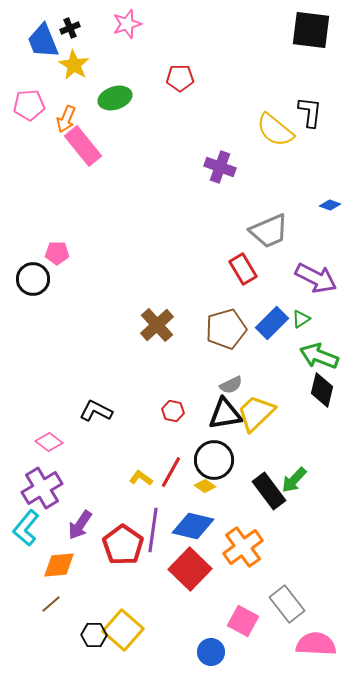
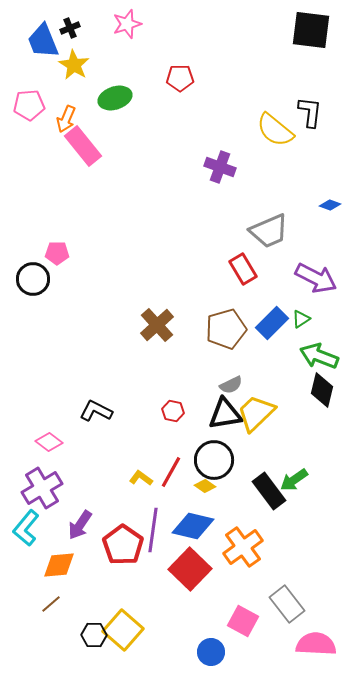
green arrow at (294, 480): rotated 12 degrees clockwise
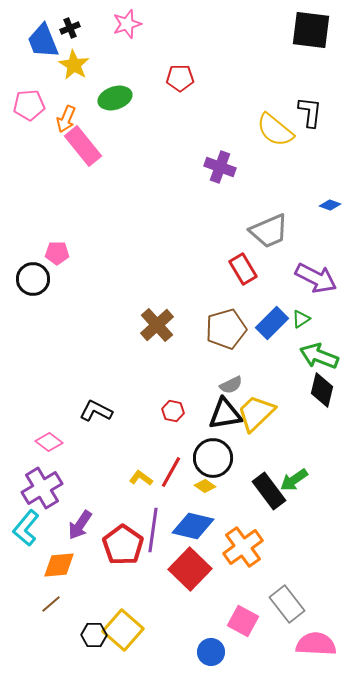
black circle at (214, 460): moved 1 px left, 2 px up
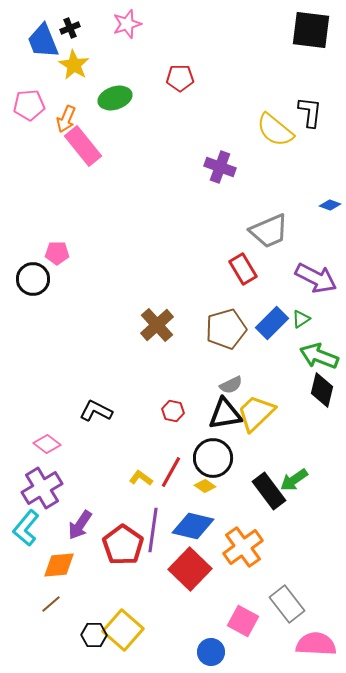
pink diamond at (49, 442): moved 2 px left, 2 px down
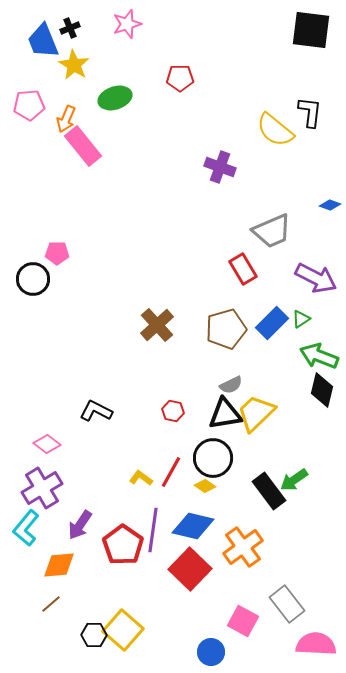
gray trapezoid at (269, 231): moved 3 px right
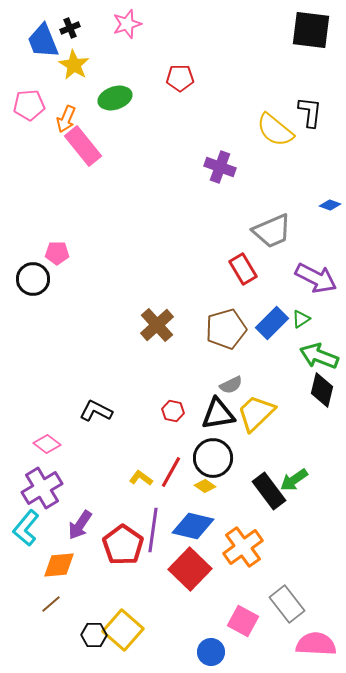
black triangle at (225, 414): moved 7 px left
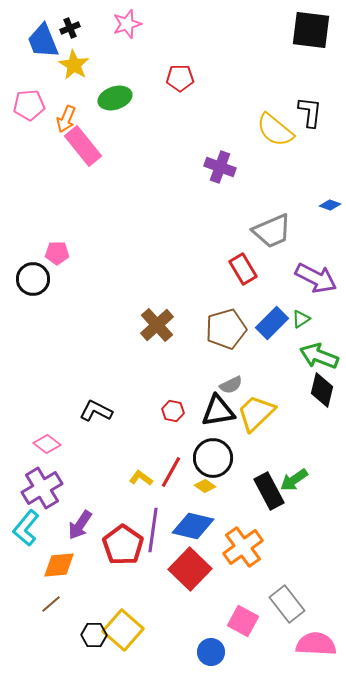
black triangle at (218, 414): moved 3 px up
black rectangle at (269, 491): rotated 9 degrees clockwise
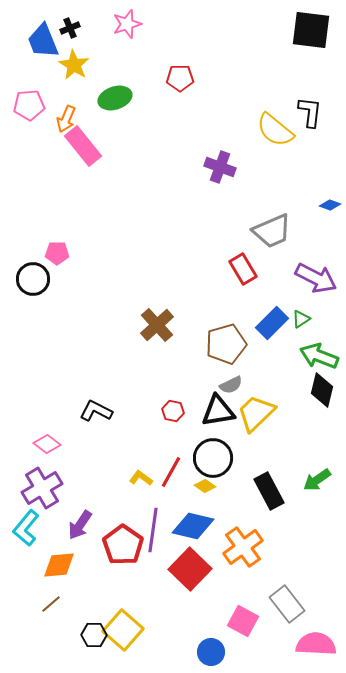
brown pentagon at (226, 329): moved 15 px down
green arrow at (294, 480): moved 23 px right
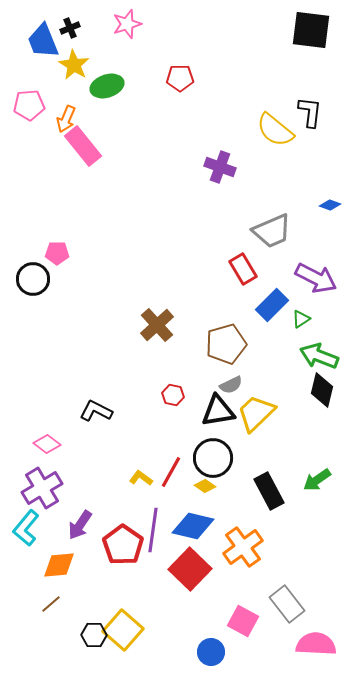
green ellipse at (115, 98): moved 8 px left, 12 px up
blue rectangle at (272, 323): moved 18 px up
red hexagon at (173, 411): moved 16 px up
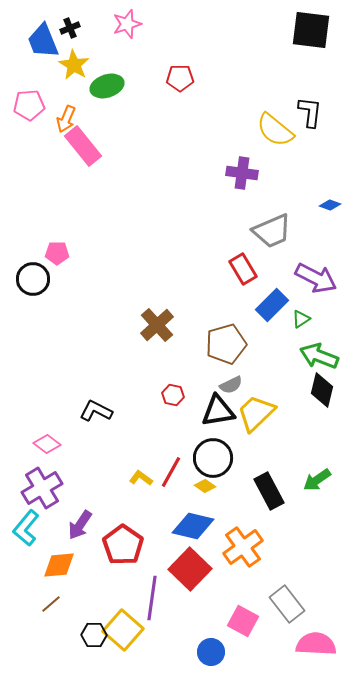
purple cross at (220, 167): moved 22 px right, 6 px down; rotated 12 degrees counterclockwise
purple line at (153, 530): moved 1 px left, 68 px down
